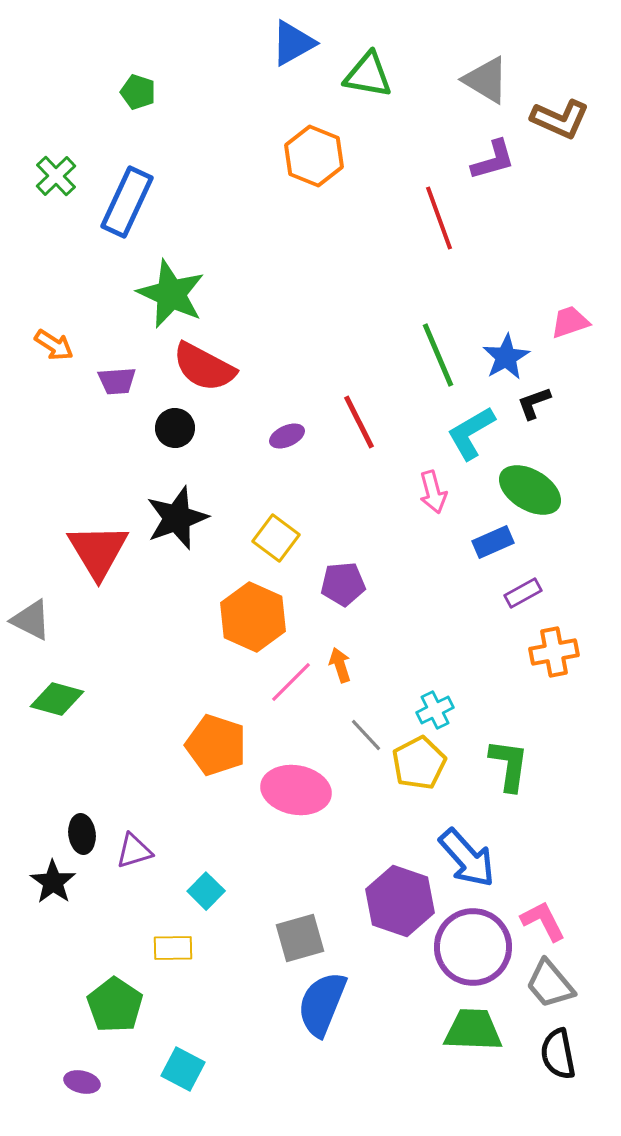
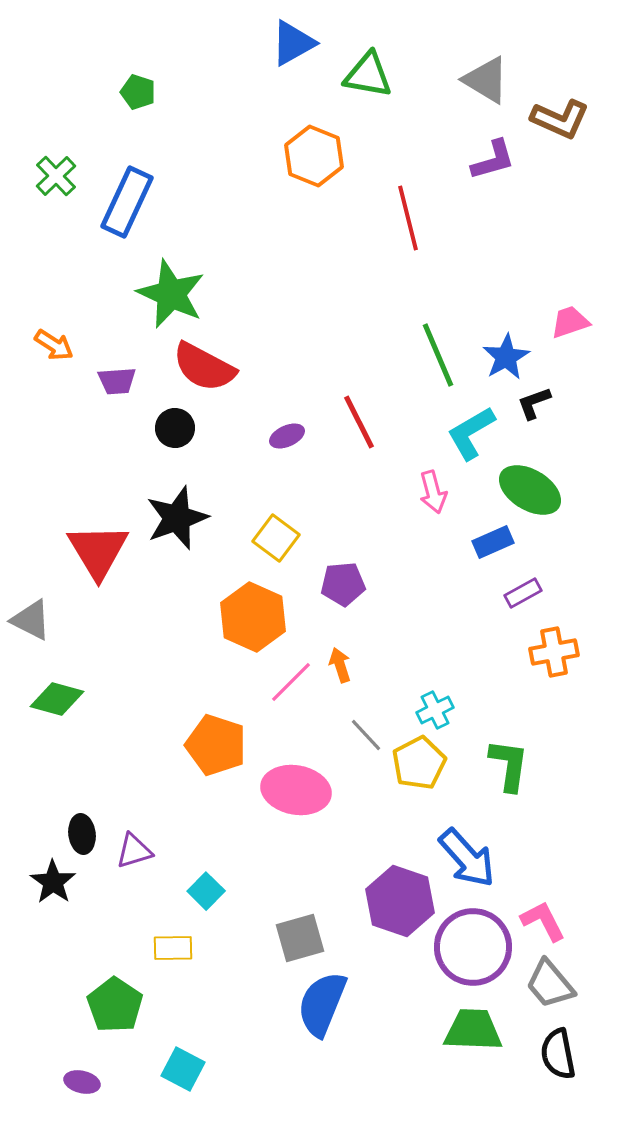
red line at (439, 218): moved 31 px left; rotated 6 degrees clockwise
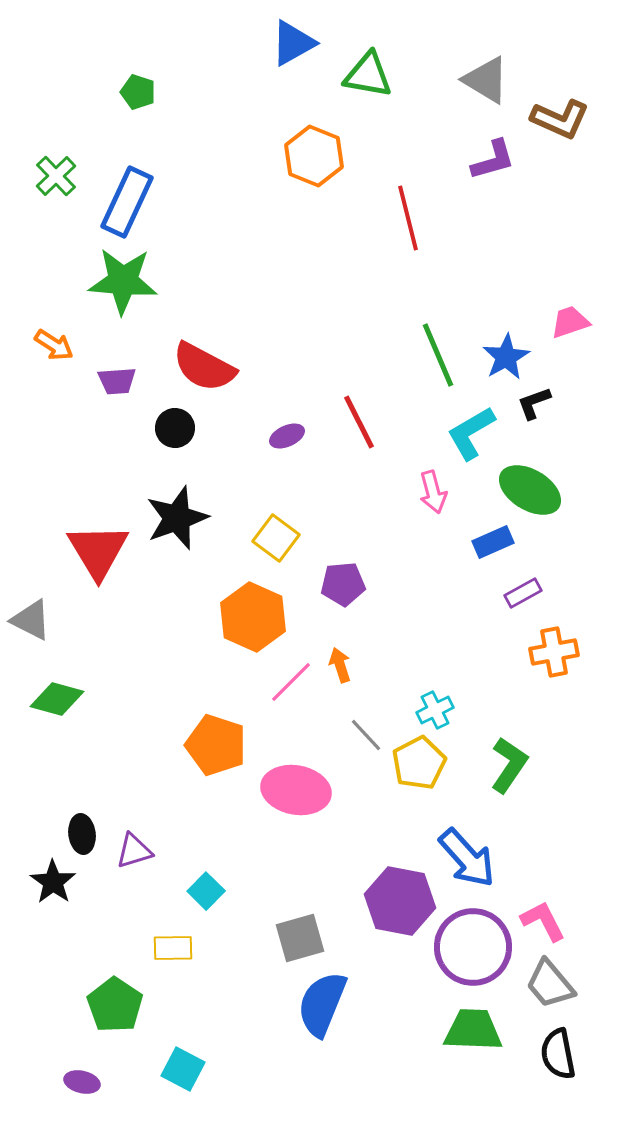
green star at (171, 294): moved 48 px left, 13 px up; rotated 20 degrees counterclockwise
green L-shape at (509, 765): rotated 26 degrees clockwise
purple hexagon at (400, 901): rotated 8 degrees counterclockwise
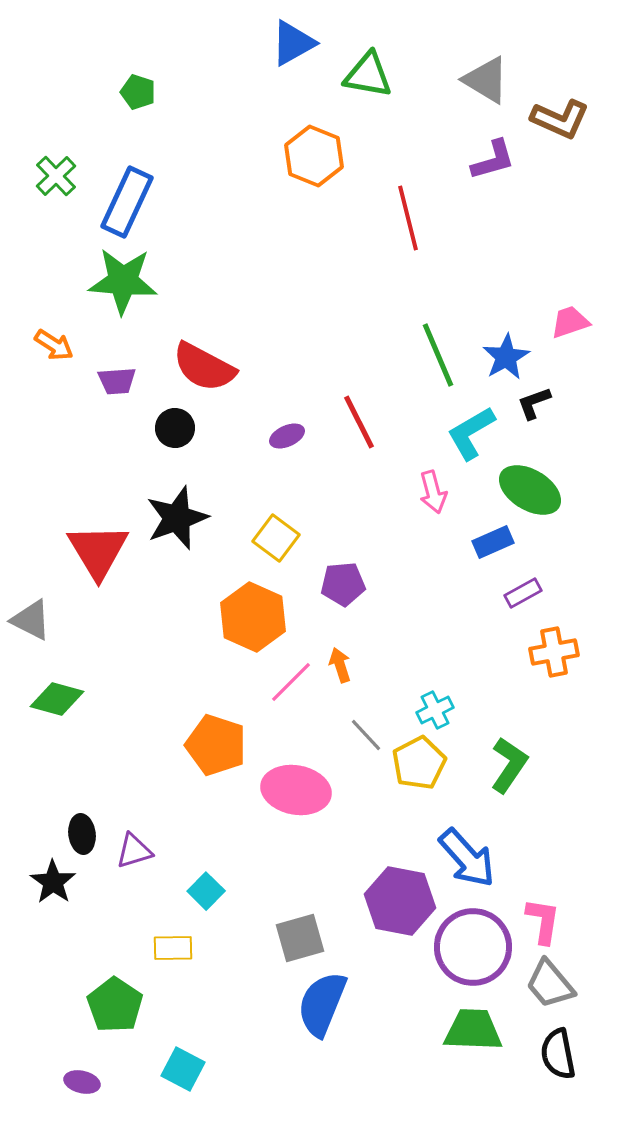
pink L-shape at (543, 921): rotated 36 degrees clockwise
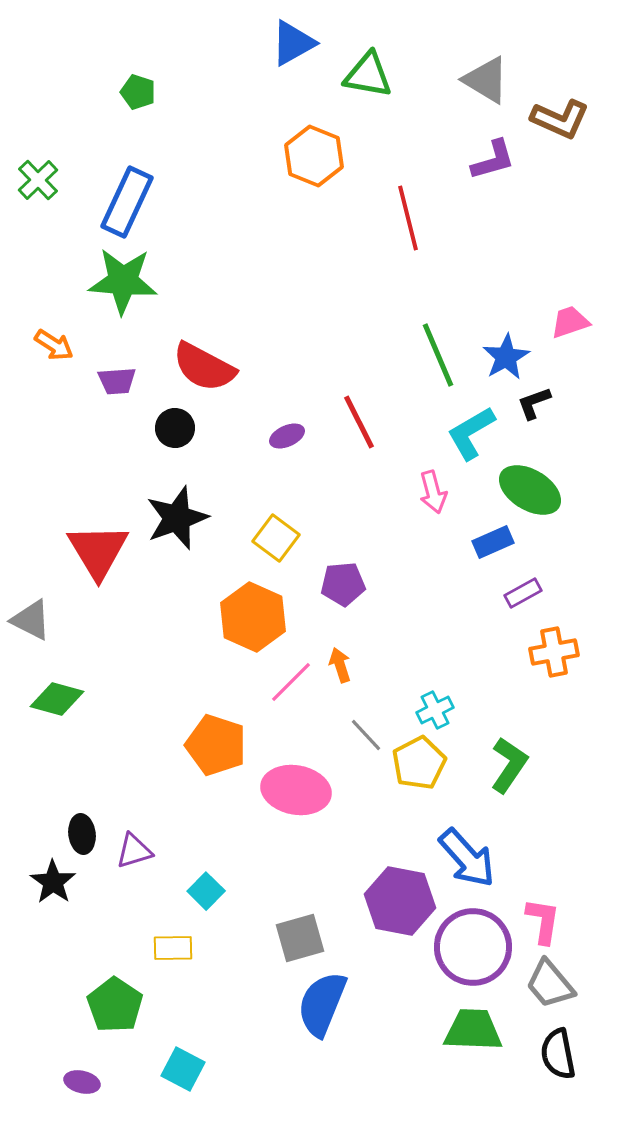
green cross at (56, 176): moved 18 px left, 4 px down
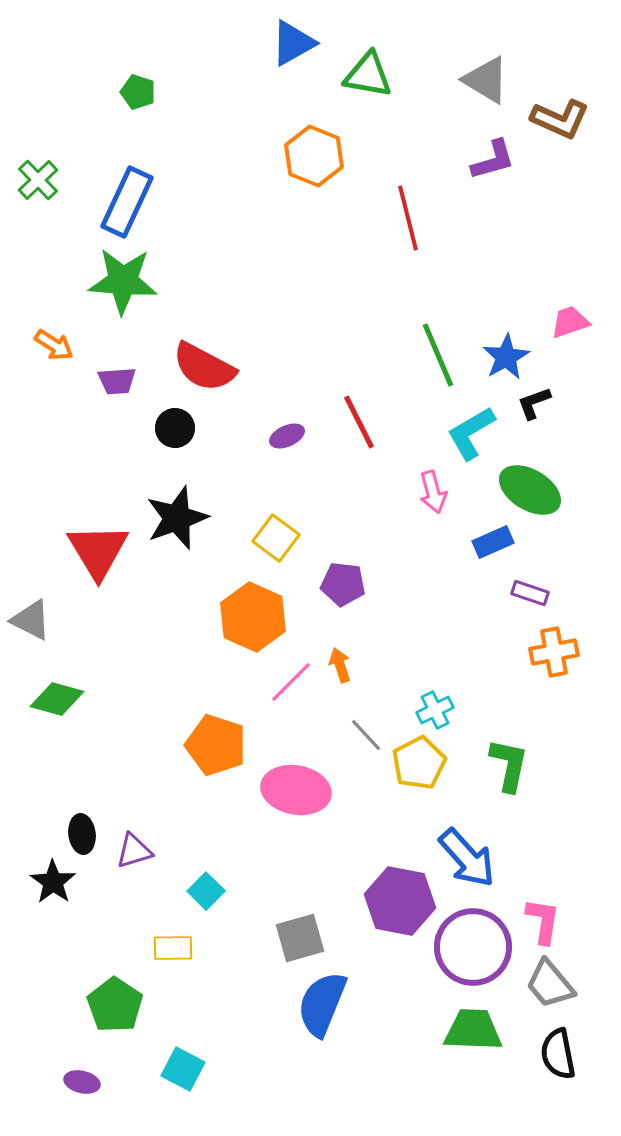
purple pentagon at (343, 584): rotated 12 degrees clockwise
purple rectangle at (523, 593): moved 7 px right; rotated 48 degrees clockwise
green L-shape at (509, 765): rotated 22 degrees counterclockwise
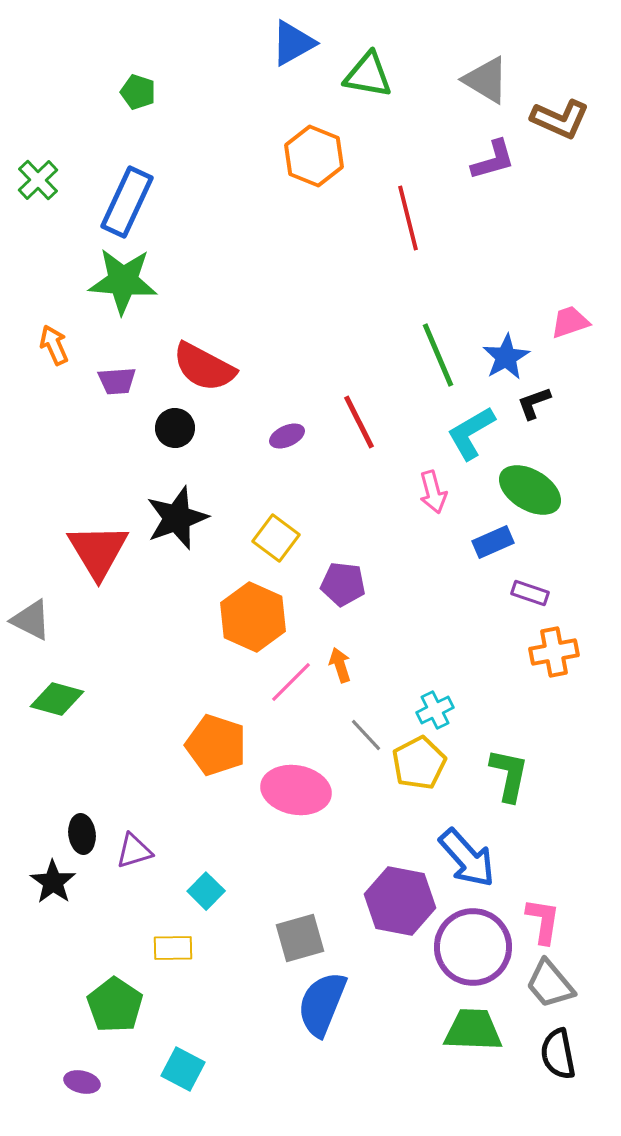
orange arrow at (54, 345): rotated 147 degrees counterclockwise
green L-shape at (509, 765): moved 10 px down
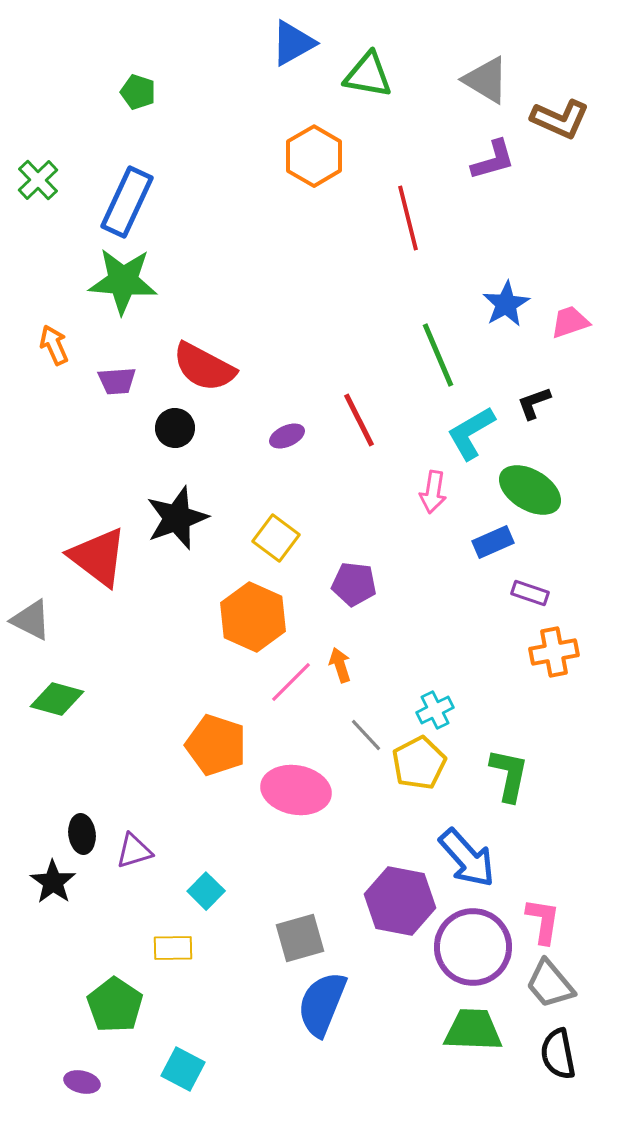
orange hexagon at (314, 156): rotated 8 degrees clockwise
blue star at (506, 357): moved 53 px up
red line at (359, 422): moved 2 px up
pink arrow at (433, 492): rotated 24 degrees clockwise
red triangle at (98, 551): moved 6 px down; rotated 22 degrees counterclockwise
purple pentagon at (343, 584): moved 11 px right
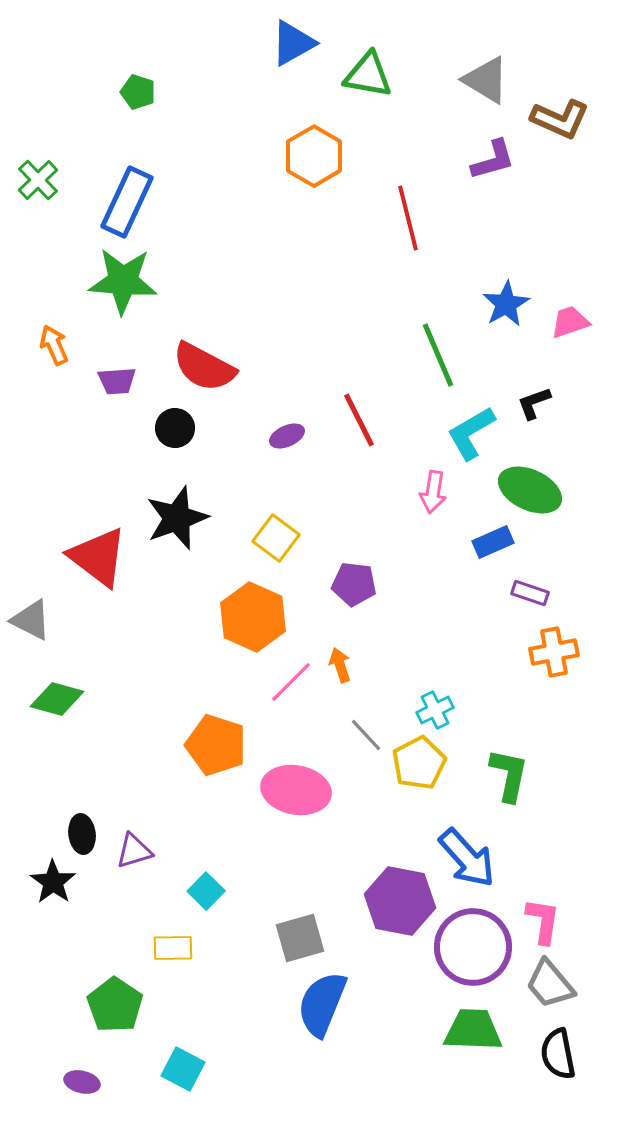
green ellipse at (530, 490): rotated 6 degrees counterclockwise
